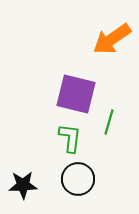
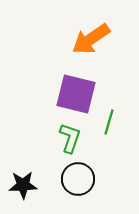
orange arrow: moved 21 px left
green L-shape: rotated 12 degrees clockwise
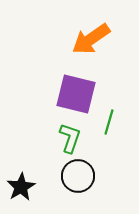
black circle: moved 3 px up
black star: moved 2 px left, 2 px down; rotated 28 degrees counterclockwise
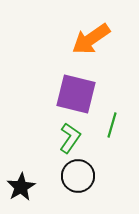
green line: moved 3 px right, 3 px down
green L-shape: rotated 16 degrees clockwise
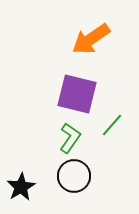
purple square: moved 1 px right
green line: rotated 25 degrees clockwise
black circle: moved 4 px left
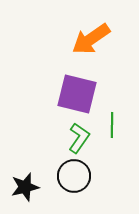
green line: rotated 40 degrees counterclockwise
green L-shape: moved 9 px right
black star: moved 4 px right; rotated 16 degrees clockwise
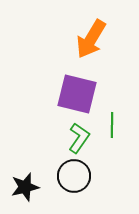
orange arrow: rotated 24 degrees counterclockwise
